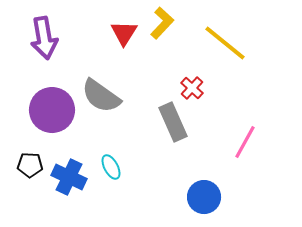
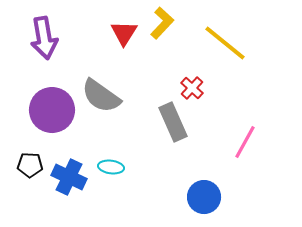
cyan ellipse: rotated 55 degrees counterclockwise
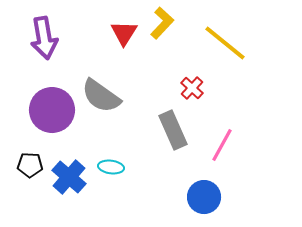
gray rectangle: moved 8 px down
pink line: moved 23 px left, 3 px down
blue cross: rotated 16 degrees clockwise
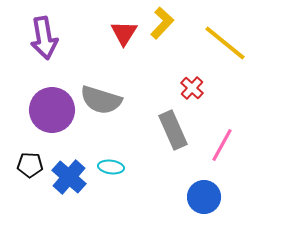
gray semicircle: moved 4 px down; rotated 18 degrees counterclockwise
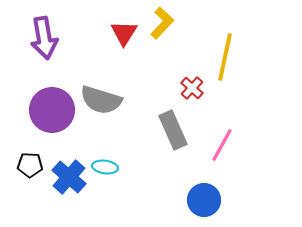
yellow line: moved 14 px down; rotated 63 degrees clockwise
cyan ellipse: moved 6 px left
blue circle: moved 3 px down
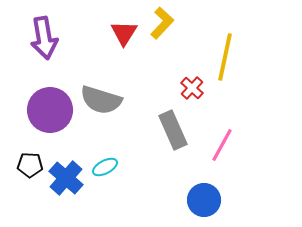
purple circle: moved 2 px left
cyan ellipse: rotated 35 degrees counterclockwise
blue cross: moved 3 px left, 1 px down
